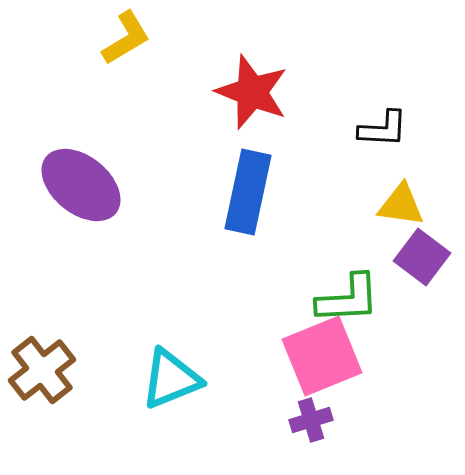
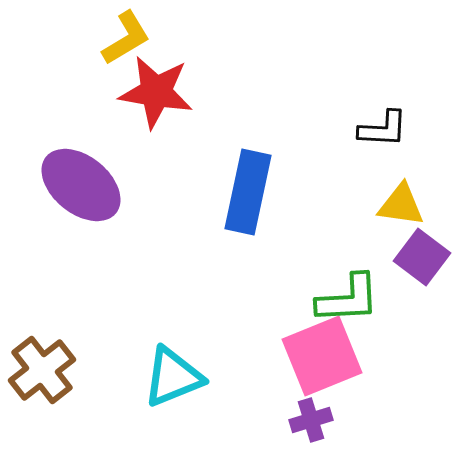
red star: moved 96 px left; rotated 12 degrees counterclockwise
cyan triangle: moved 2 px right, 2 px up
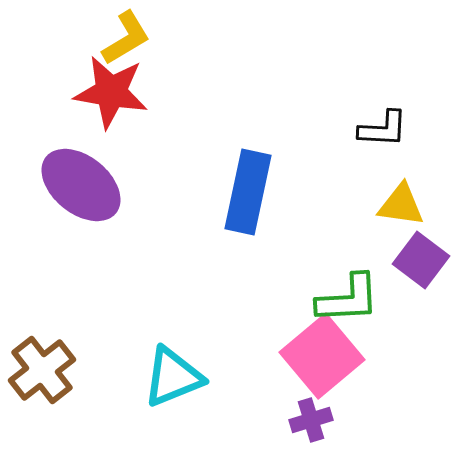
red star: moved 45 px left
purple square: moved 1 px left, 3 px down
pink square: rotated 18 degrees counterclockwise
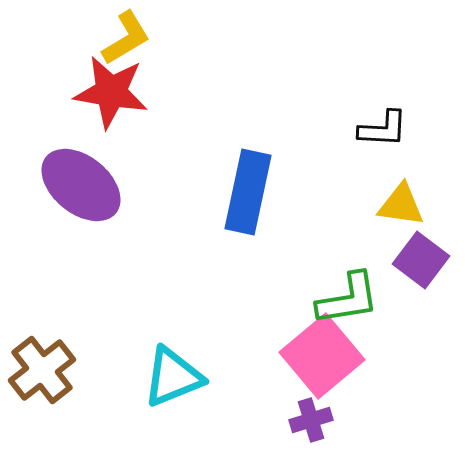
green L-shape: rotated 6 degrees counterclockwise
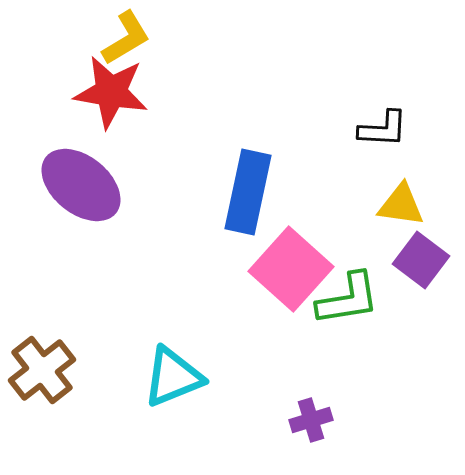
pink square: moved 31 px left, 87 px up; rotated 8 degrees counterclockwise
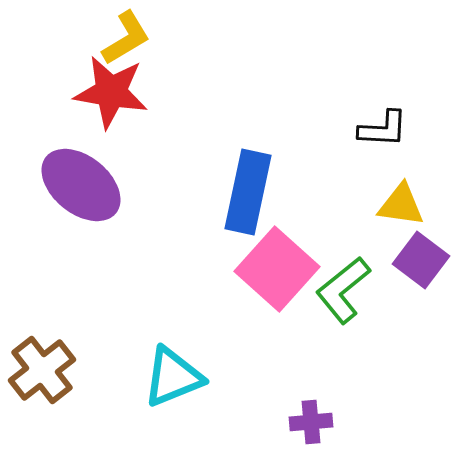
pink square: moved 14 px left
green L-shape: moved 5 px left, 9 px up; rotated 150 degrees clockwise
purple cross: moved 2 px down; rotated 12 degrees clockwise
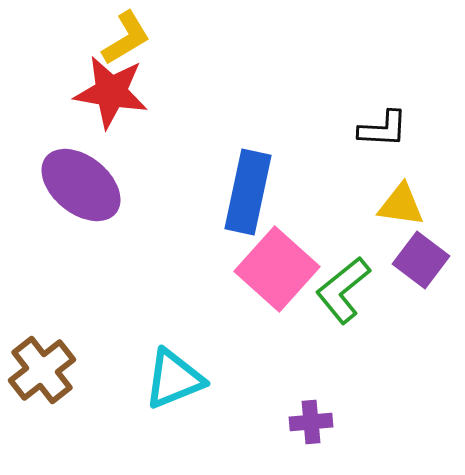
cyan triangle: moved 1 px right, 2 px down
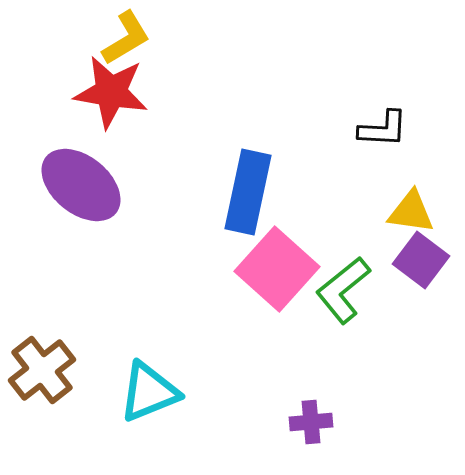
yellow triangle: moved 10 px right, 7 px down
cyan triangle: moved 25 px left, 13 px down
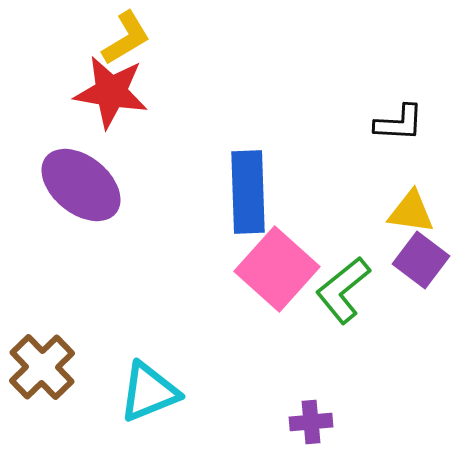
black L-shape: moved 16 px right, 6 px up
blue rectangle: rotated 14 degrees counterclockwise
brown cross: moved 3 px up; rotated 6 degrees counterclockwise
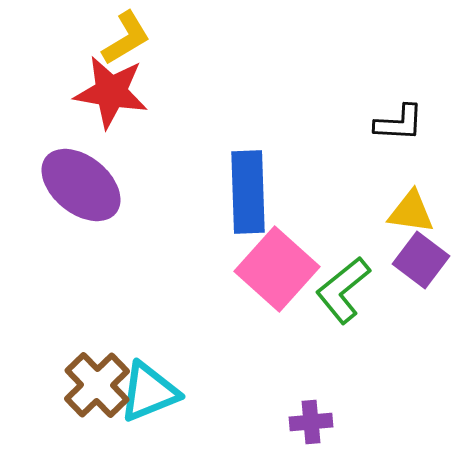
brown cross: moved 55 px right, 18 px down
